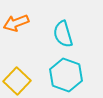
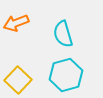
cyan hexagon: rotated 24 degrees clockwise
yellow square: moved 1 px right, 1 px up
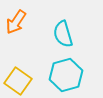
orange arrow: moved 1 px up; rotated 35 degrees counterclockwise
yellow square: moved 1 px down; rotated 8 degrees counterclockwise
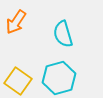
cyan hexagon: moved 7 px left, 3 px down
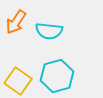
cyan semicircle: moved 14 px left, 3 px up; rotated 68 degrees counterclockwise
cyan hexagon: moved 2 px left, 2 px up
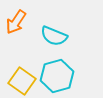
cyan semicircle: moved 5 px right, 5 px down; rotated 16 degrees clockwise
yellow square: moved 4 px right
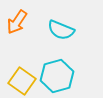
orange arrow: moved 1 px right
cyan semicircle: moved 7 px right, 6 px up
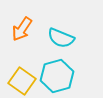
orange arrow: moved 5 px right, 7 px down
cyan semicircle: moved 8 px down
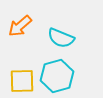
orange arrow: moved 2 px left, 3 px up; rotated 15 degrees clockwise
yellow square: rotated 36 degrees counterclockwise
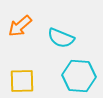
cyan hexagon: moved 22 px right; rotated 20 degrees clockwise
